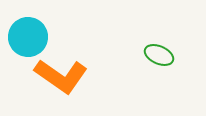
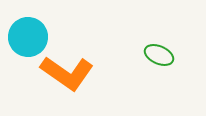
orange L-shape: moved 6 px right, 3 px up
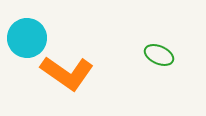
cyan circle: moved 1 px left, 1 px down
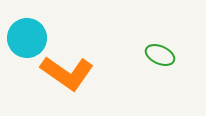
green ellipse: moved 1 px right
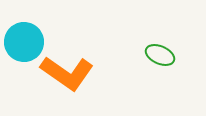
cyan circle: moved 3 px left, 4 px down
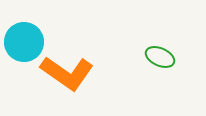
green ellipse: moved 2 px down
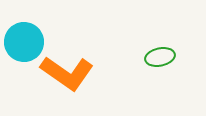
green ellipse: rotated 36 degrees counterclockwise
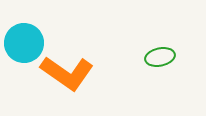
cyan circle: moved 1 px down
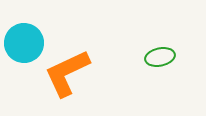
orange L-shape: rotated 120 degrees clockwise
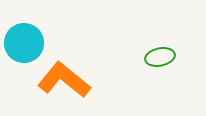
orange L-shape: moved 3 px left, 7 px down; rotated 64 degrees clockwise
